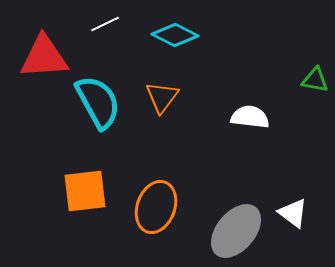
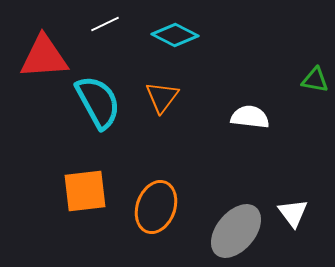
white triangle: rotated 16 degrees clockwise
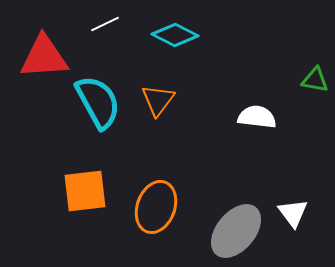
orange triangle: moved 4 px left, 3 px down
white semicircle: moved 7 px right
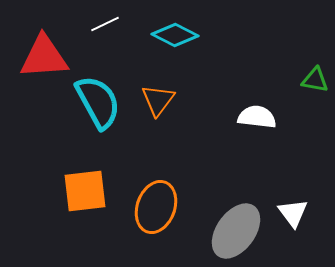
gray ellipse: rotated 4 degrees counterclockwise
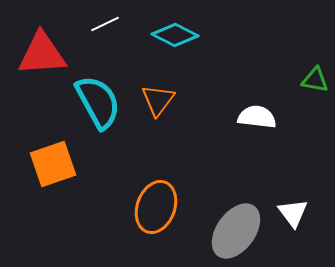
red triangle: moved 2 px left, 3 px up
orange square: moved 32 px left, 27 px up; rotated 12 degrees counterclockwise
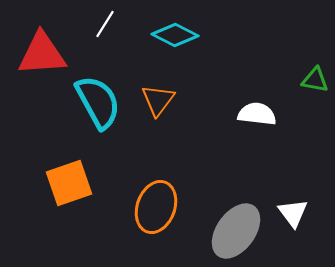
white line: rotated 32 degrees counterclockwise
white semicircle: moved 3 px up
orange square: moved 16 px right, 19 px down
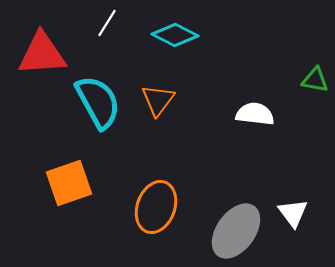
white line: moved 2 px right, 1 px up
white semicircle: moved 2 px left
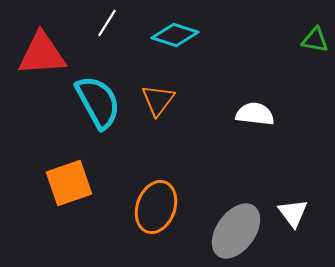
cyan diamond: rotated 9 degrees counterclockwise
green triangle: moved 40 px up
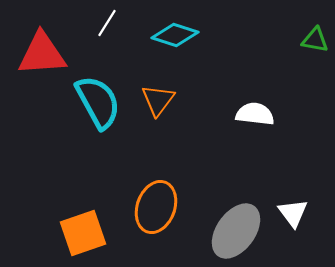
orange square: moved 14 px right, 50 px down
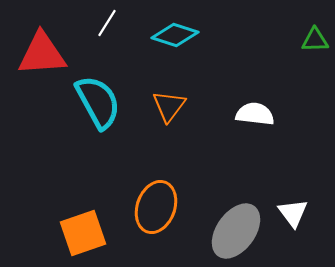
green triangle: rotated 12 degrees counterclockwise
orange triangle: moved 11 px right, 6 px down
